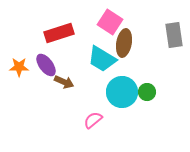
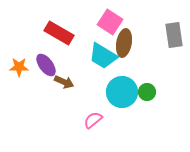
red rectangle: rotated 48 degrees clockwise
cyan trapezoid: moved 1 px right, 3 px up
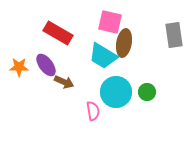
pink square: rotated 20 degrees counterclockwise
red rectangle: moved 1 px left
cyan circle: moved 6 px left
pink semicircle: moved 9 px up; rotated 120 degrees clockwise
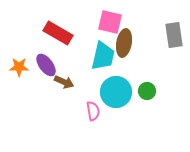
cyan trapezoid: rotated 108 degrees counterclockwise
green circle: moved 1 px up
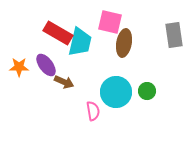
cyan trapezoid: moved 23 px left, 14 px up
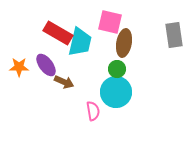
green circle: moved 30 px left, 22 px up
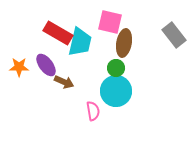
gray rectangle: rotated 30 degrees counterclockwise
green circle: moved 1 px left, 1 px up
cyan circle: moved 1 px up
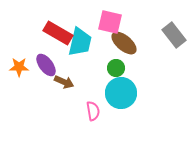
brown ellipse: rotated 60 degrees counterclockwise
cyan circle: moved 5 px right, 2 px down
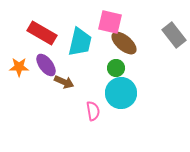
red rectangle: moved 16 px left
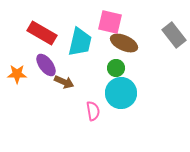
brown ellipse: rotated 16 degrees counterclockwise
orange star: moved 2 px left, 7 px down
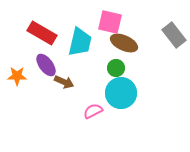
orange star: moved 2 px down
pink semicircle: rotated 108 degrees counterclockwise
